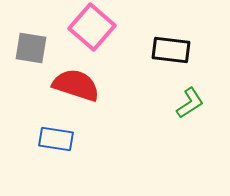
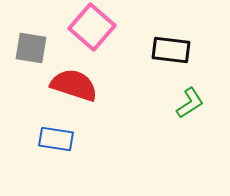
red semicircle: moved 2 px left
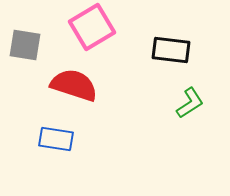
pink square: rotated 18 degrees clockwise
gray square: moved 6 px left, 3 px up
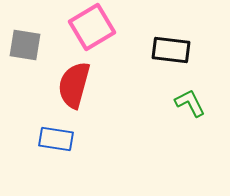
red semicircle: rotated 93 degrees counterclockwise
green L-shape: rotated 84 degrees counterclockwise
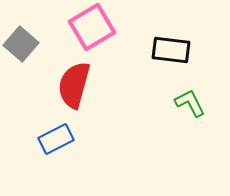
gray square: moved 4 px left, 1 px up; rotated 32 degrees clockwise
blue rectangle: rotated 36 degrees counterclockwise
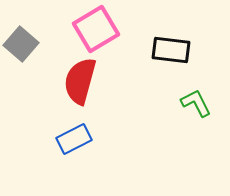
pink square: moved 4 px right, 2 px down
red semicircle: moved 6 px right, 4 px up
green L-shape: moved 6 px right
blue rectangle: moved 18 px right
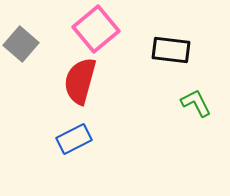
pink square: rotated 9 degrees counterclockwise
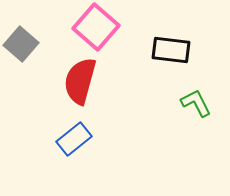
pink square: moved 2 px up; rotated 9 degrees counterclockwise
blue rectangle: rotated 12 degrees counterclockwise
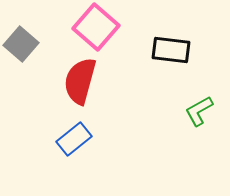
green L-shape: moved 3 px right, 8 px down; rotated 92 degrees counterclockwise
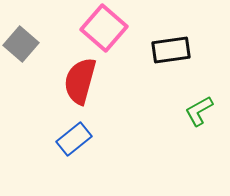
pink square: moved 8 px right, 1 px down
black rectangle: rotated 15 degrees counterclockwise
